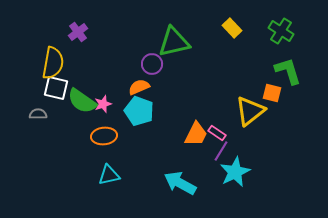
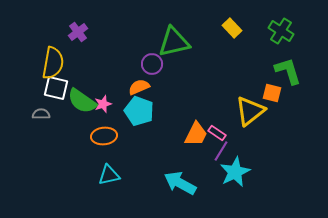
gray semicircle: moved 3 px right
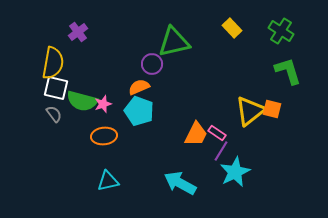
orange square: moved 16 px down
green semicircle: rotated 20 degrees counterclockwise
gray semicircle: moved 13 px right; rotated 54 degrees clockwise
cyan triangle: moved 1 px left, 6 px down
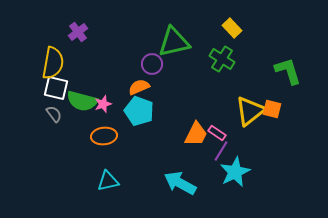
green cross: moved 59 px left, 28 px down
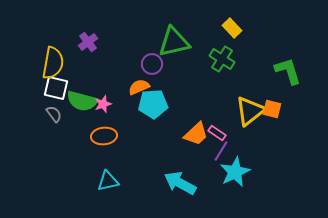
purple cross: moved 10 px right, 10 px down
cyan pentagon: moved 14 px right, 7 px up; rotated 24 degrees counterclockwise
orange trapezoid: rotated 20 degrees clockwise
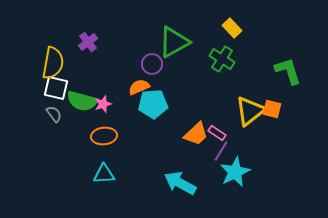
green triangle: rotated 16 degrees counterclockwise
cyan triangle: moved 4 px left, 7 px up; rotated 10 degrees clockwise
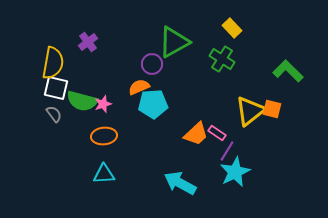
green L-shape: rotated 28 degrees counterclockwise
purple line: moved 6 px right
